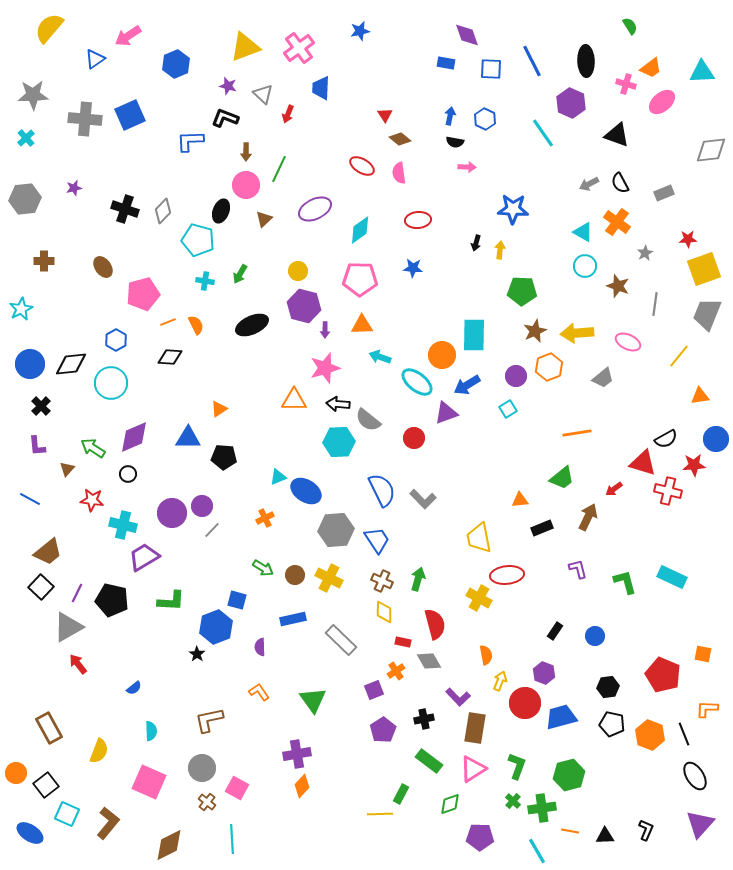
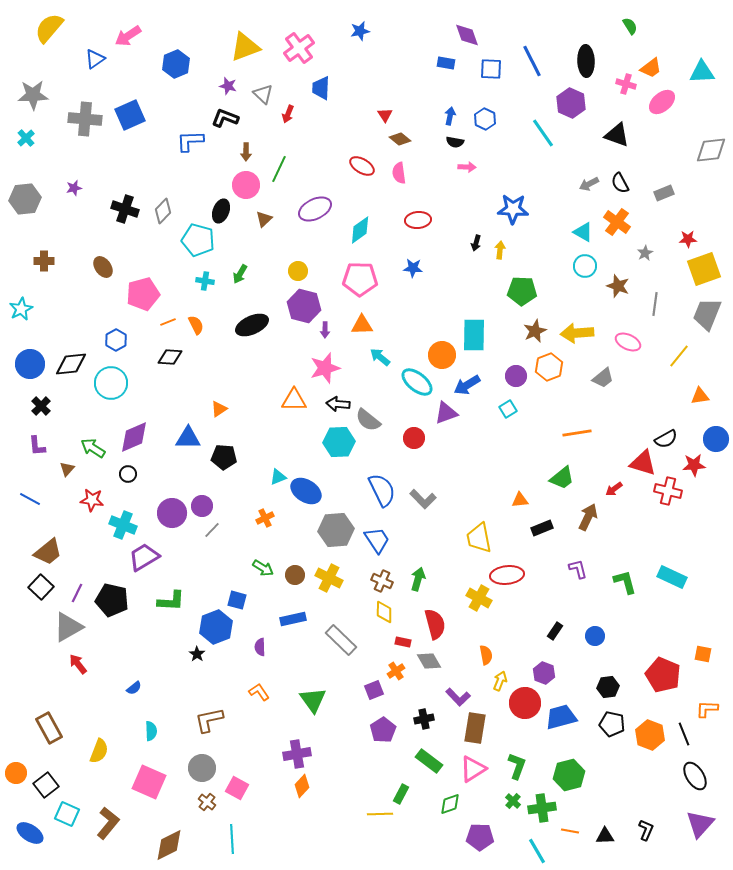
cyan arrow at (380, 357): rotated 20 degrees clockwise
cyan cross at (123, 525): rotated 8 degrees clockwise
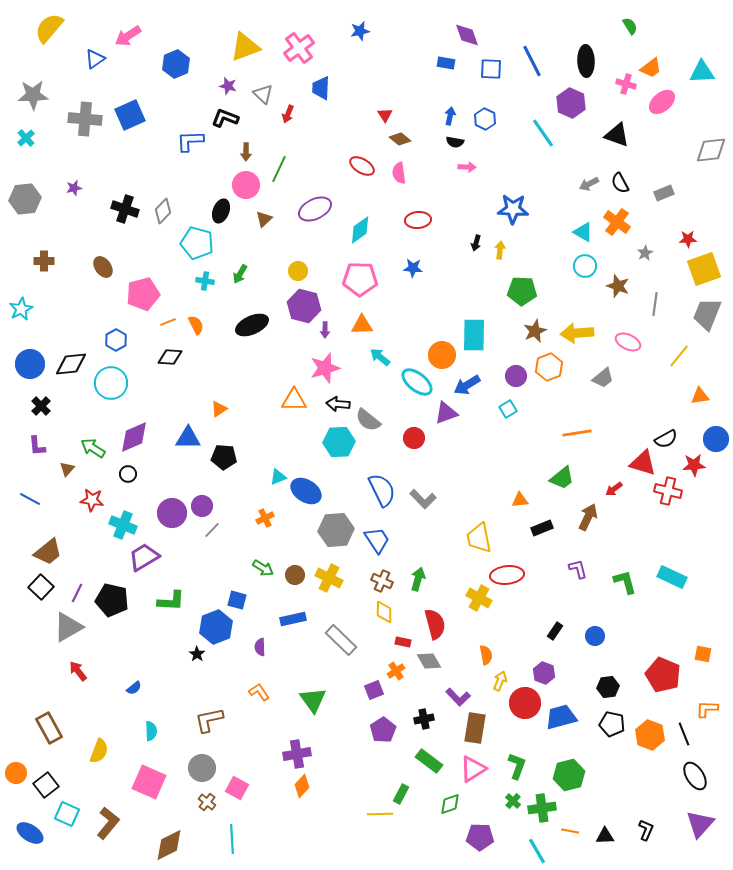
cyan pentagon at (198, 240): moved 1 px left, 3 px down
red arrow at (78, 664): moved 7 px down
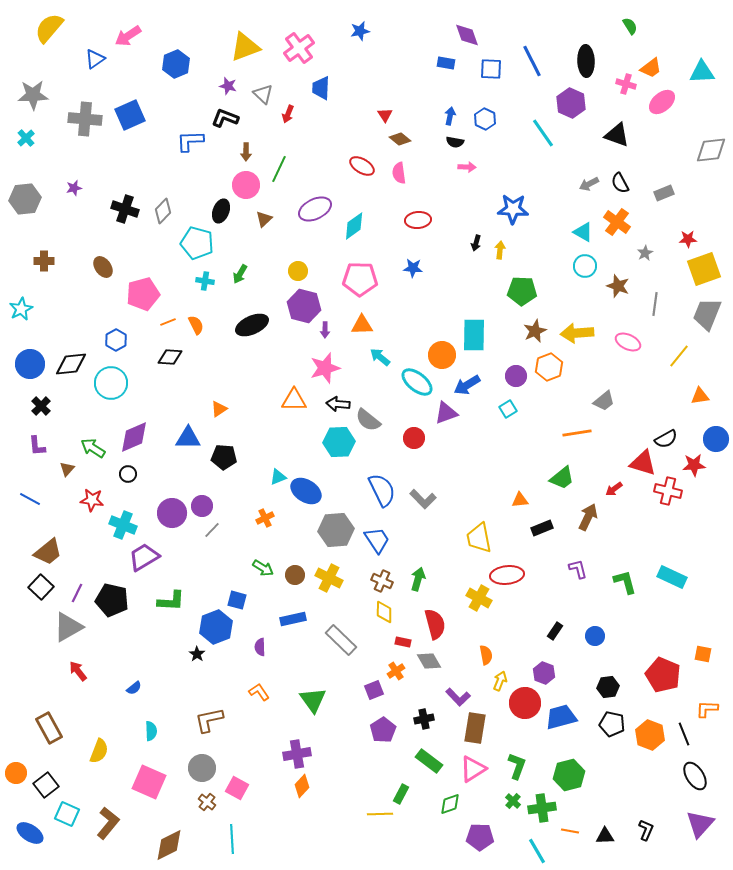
cyan diamond at (360, 230): moved 6 px left, 4 px up
gray trapezoid at (603, 378): moved 1 px right, 23 px down
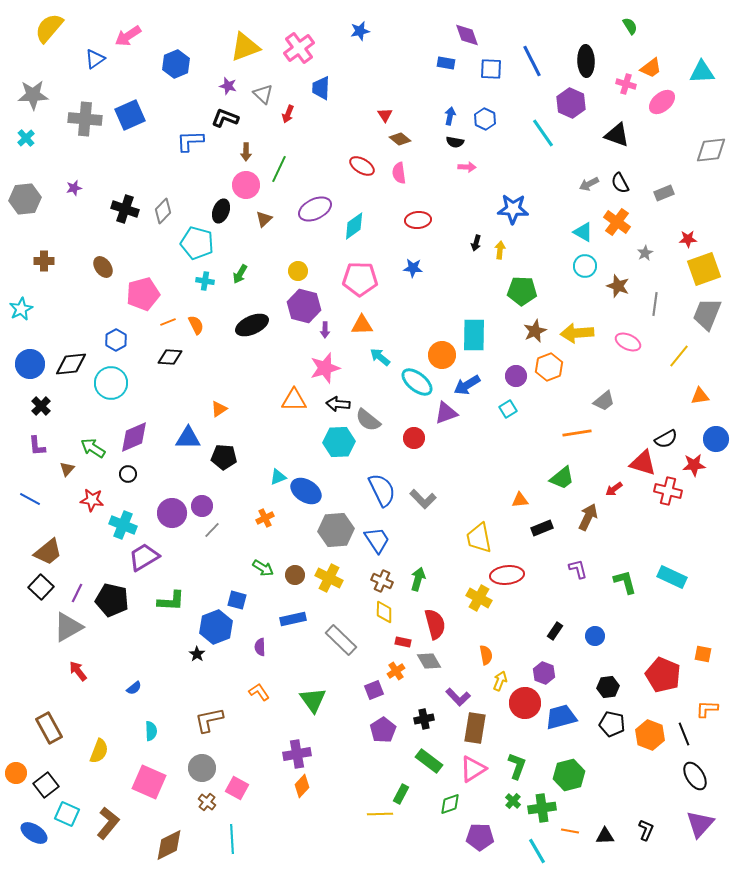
blue ellipse at (30, 833): moved 4 px right
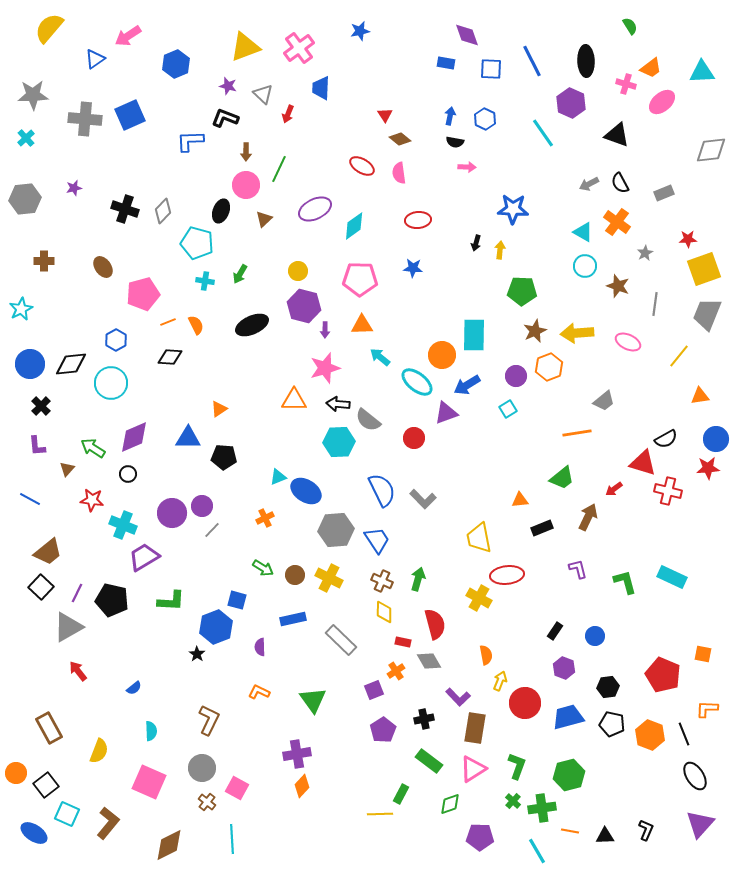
red star at (694, 465): moved 14 px right, 3 px down
purple hexagon at (544, 673): moved 20 px right, 5 px up
orange L-shape at (259, 692): rotated 30 degrees counterclockwise
blue trapezoid at (561, 717): moved 7 px right
brown L-shape at (209, 720): rotated 128 degrees clockwise
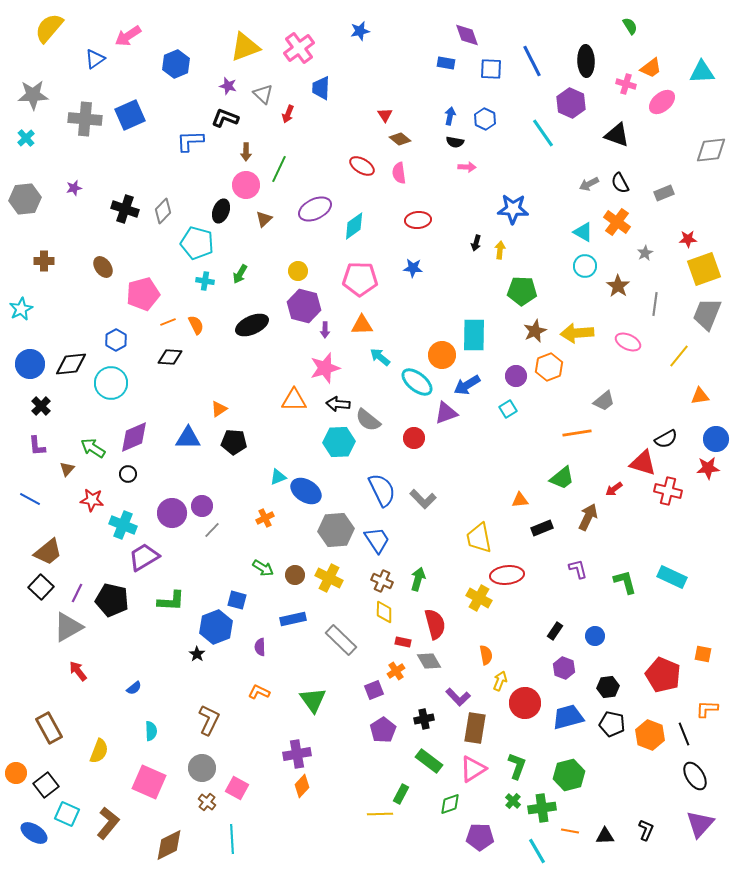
brown star at (618, 286): rotated 15 degrees clockwise
black pentagon at (224, 457): moved 10 px right, 15 px up
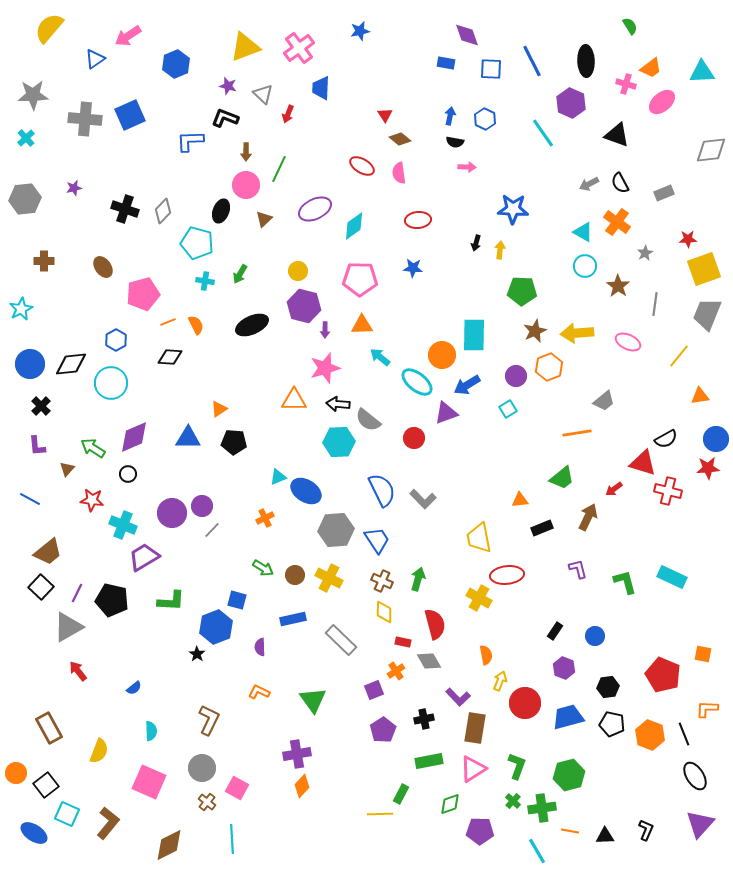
green rectangle at (429, 761): rotated 48 degrees counterclockwise
purple pentagon at (480, 837): moved 6 px up
